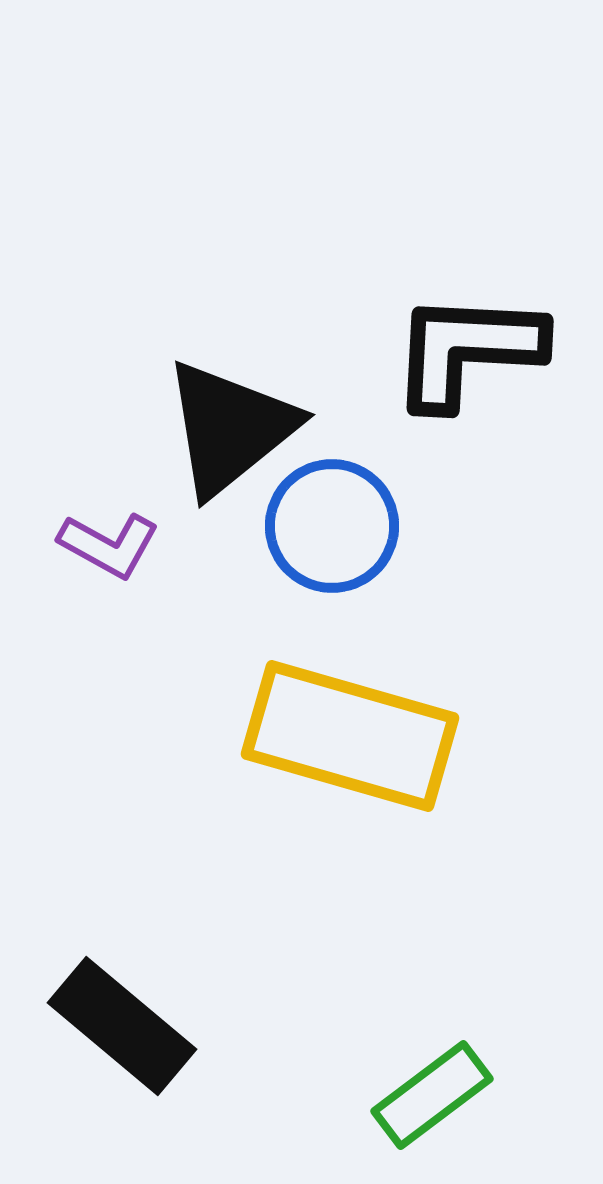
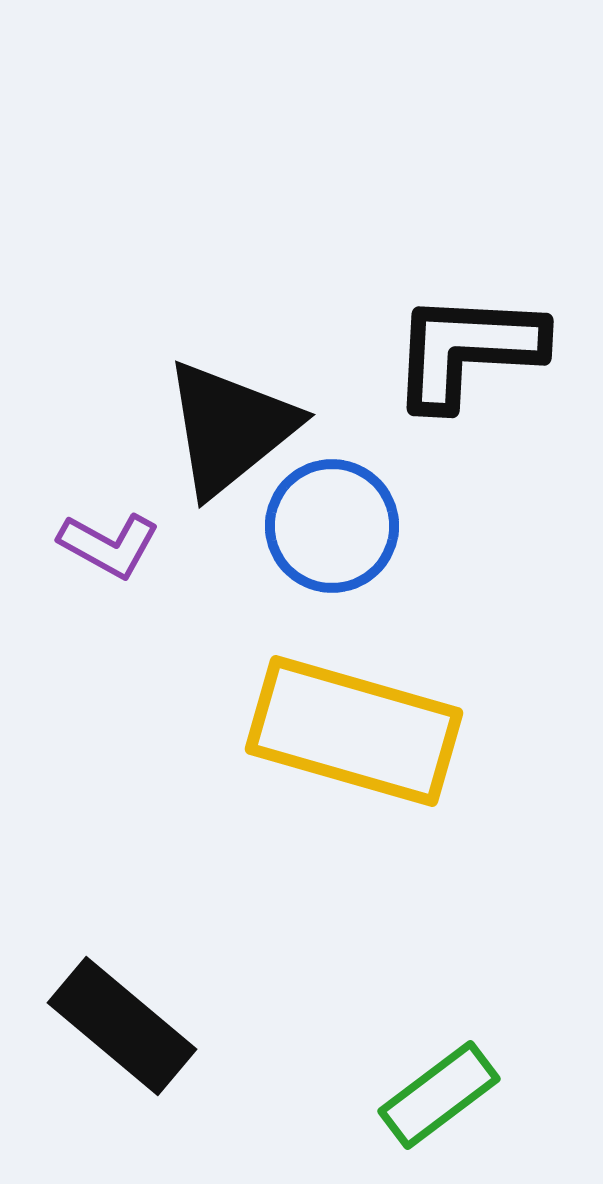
yellow rectangle: moved 4 px right, 5 px up
green rectangle: moved 7 px right
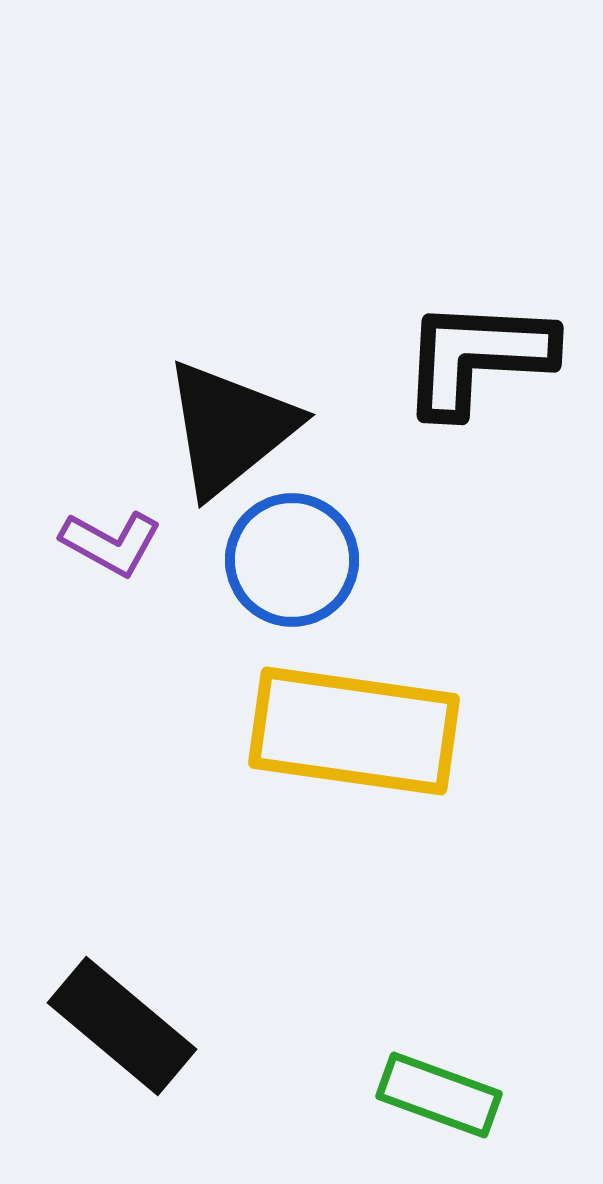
black L-shape: moved 10 px right, 7 px down
blue circle: moved 40 px left, 34 px down
purple L-shape: moved 2 px right, 2 px up
yellow rectangle: rotated 8 degrees counterclockwise
green rectangle: rotated 57 degrees clockwise
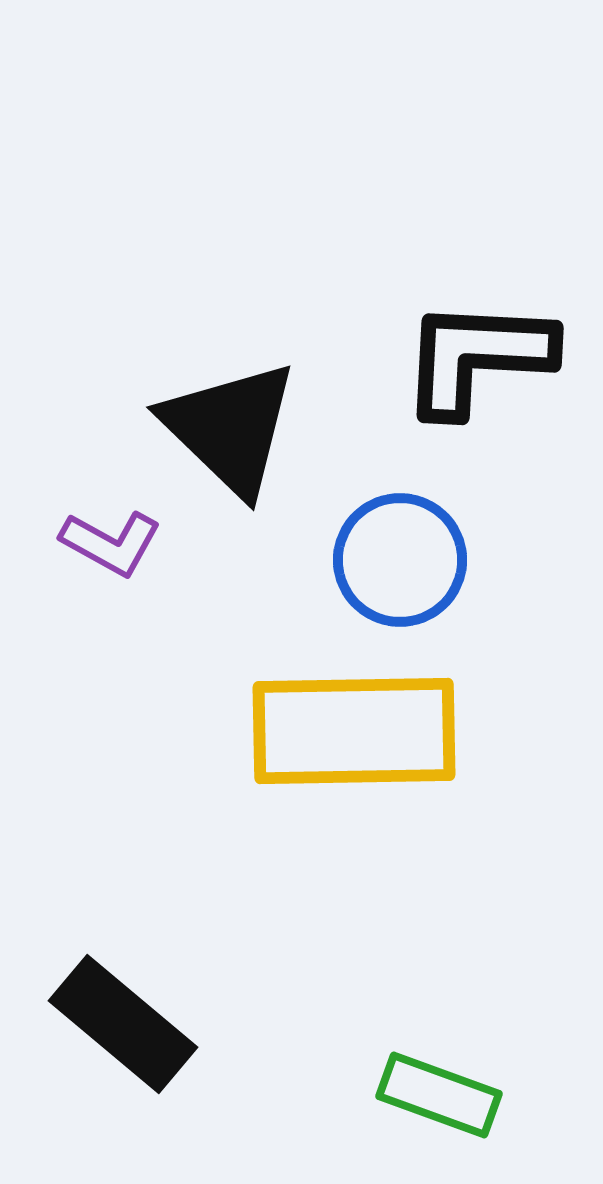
black triangle: rotated 37 degrees counterclockwise
blue circle: moved 108 px right
yellow rectangle: rotated 9 degrees counterclockwise
black rectangle: moved 1 px right, 2 px up
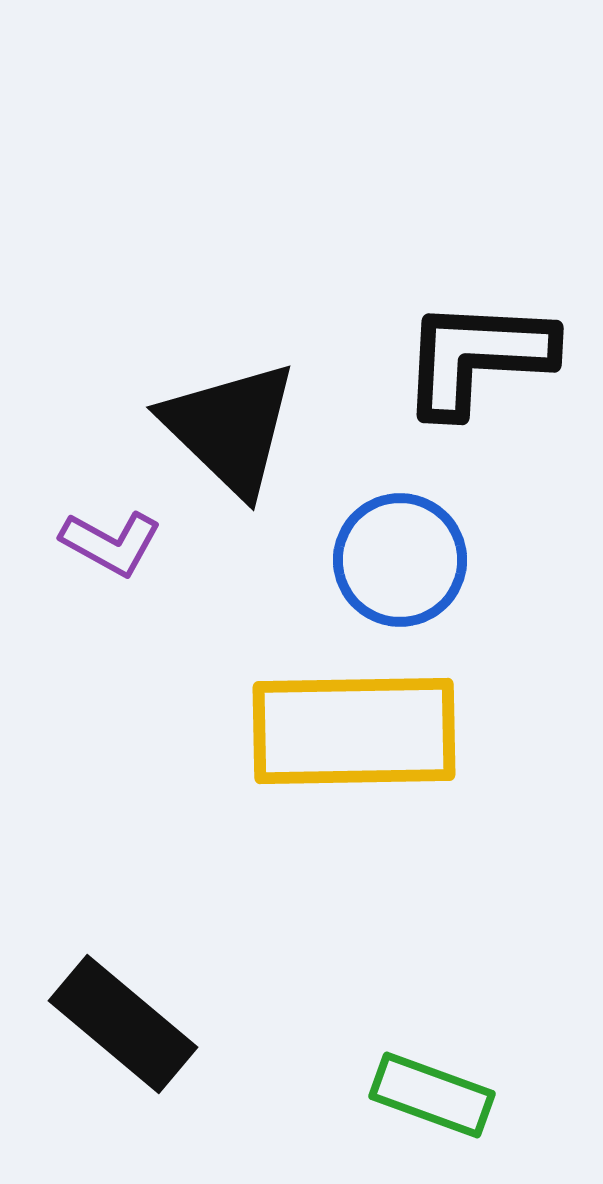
green rectangle: moved 7 px left
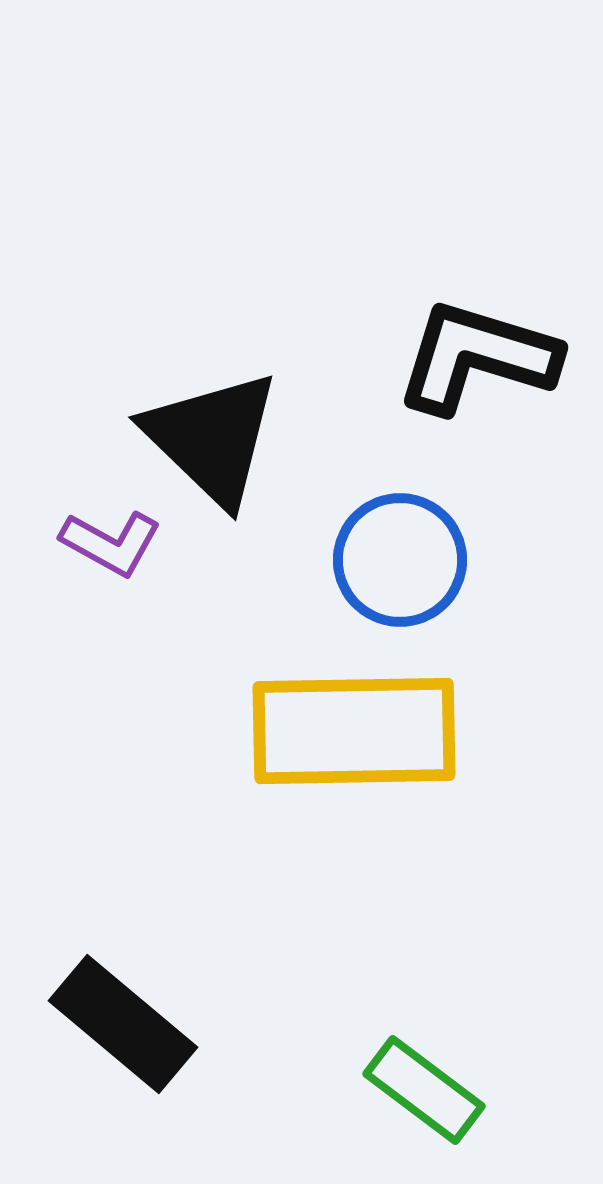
black L-shape: rotated 14 degrees clockwise
black triangle: moved 18 px left, 10 px down
green rectangle: moved 8 px left, 5 px up; rotated 17 degrees clockwise
